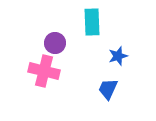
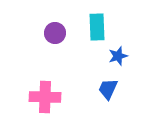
cyan rectangle: moved 5 px right, 5 px down
purple circle: moved 10 px up
pink cross: moved 1 px right, 26 px down; rotated 12 degrees counterclockwise
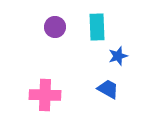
purple circle: moved 6 px up
blue trapezoid: rotated 95 degrees clockwise
pink cross: moved 2 px up
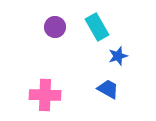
cyan rectangle: rotated 28 degrees counterclockwise
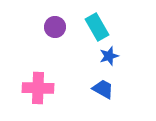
blue star: moved 9 px left
blue trapezoid: moved 5 px left
pink cross: moved 7 px left, 7 px up
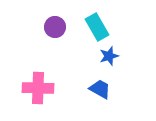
blue trapezoid: moved 3 px left
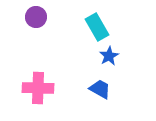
purple circle: moved 19 px left, 10 px up
blue star: rotated 12 degrees counterclockwise
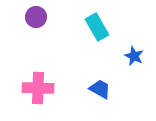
blue star: moved 25 px right; rotated 18 degrees counterclockwise
